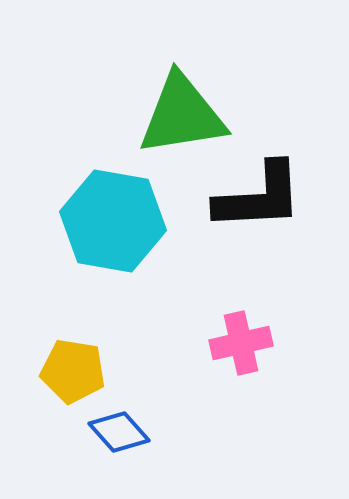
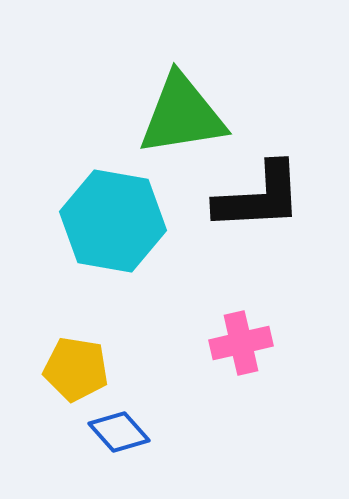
yellow pentagon: moved 3 px right, 2 px up
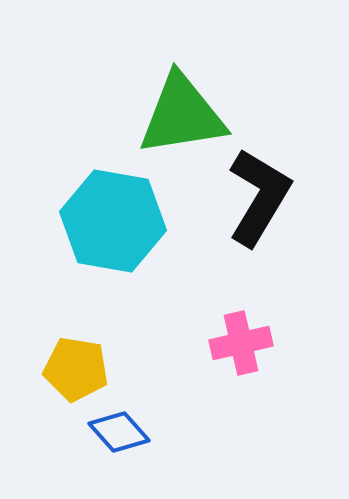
black L-shape: rotated 56 degrees counterclockwise
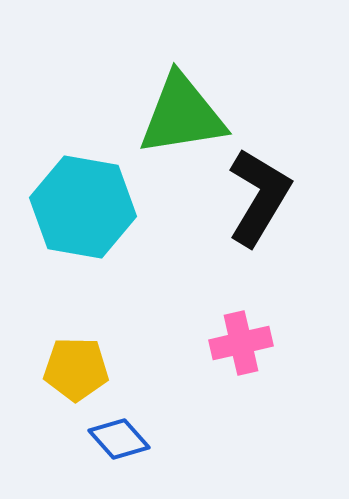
cyan hexagon: moved 30 px left, 14 px up
yellow pentagon: rotated 8 degrees counterclockwise
blue diamond: moved 7 px down
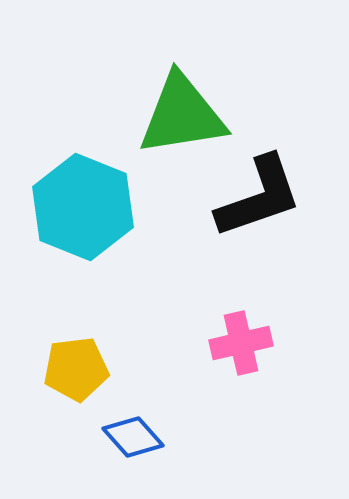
black L-shape: rotated 40 degrees clockwise
cyan hexagon: rotated 12 degrees clockwise
yellow pentagon: rotated 8 degrees counterclockwise
blue diamond: moved 14 px right, 2 px up
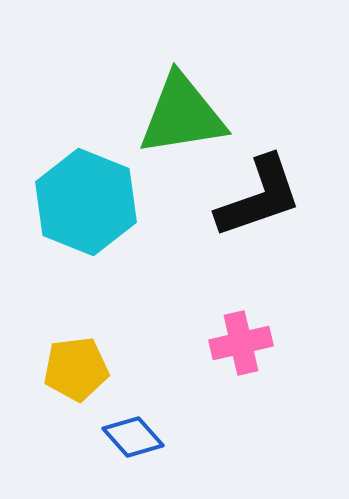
cyan hexagon: moved 3 px right, 5 px up
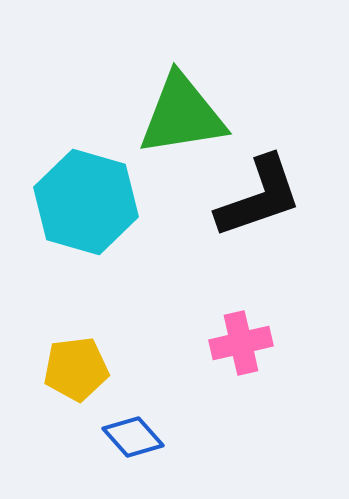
cyan hexagon: rotated 6 degrees counterclockwise
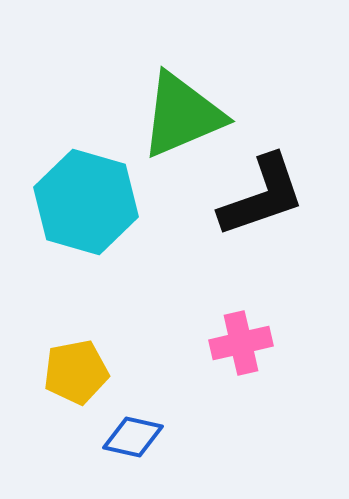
green triangle: rotated 14 degrees counterclockwise
black L-shape: moved 3 px right, 1 px up
yellow pentagon: moved 3 px down; rotated 4 degrees counterclockwise
blue diamond: rotated 36 degrees counterclockwise
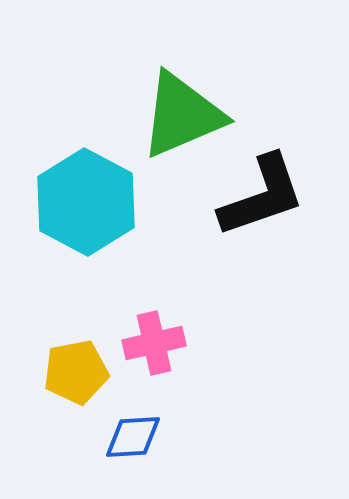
cyan hexagon: rotated 12 degrees clockwise
pink cross: moved 87 px left
blue diamond: rotated 16 degrees counterclockwise
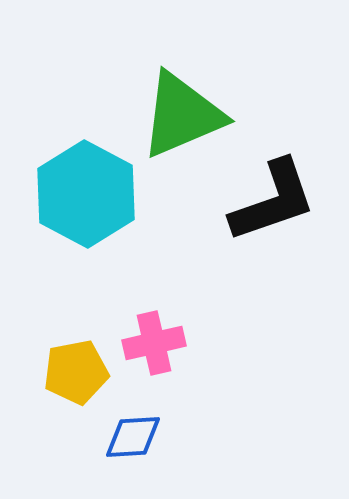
black L-shape: moved 11 px right, 5 px down
cyan hexagon: moved 8 px up
